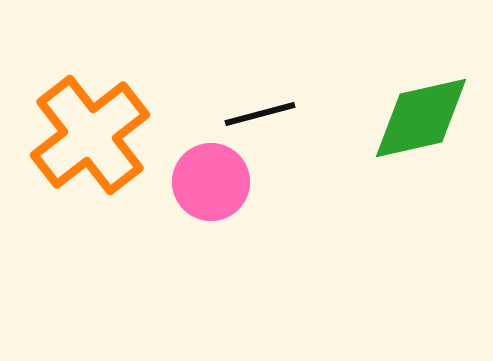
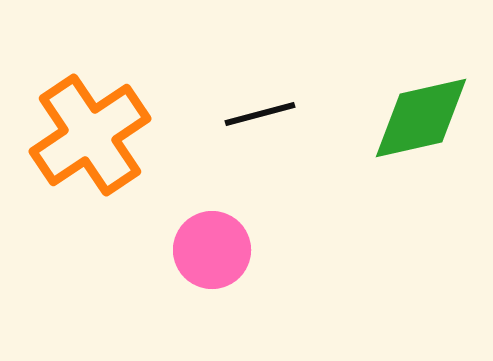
orange cross: rotated 4 degrees clockwise
pink circle: moved 1 px right, 68 px down
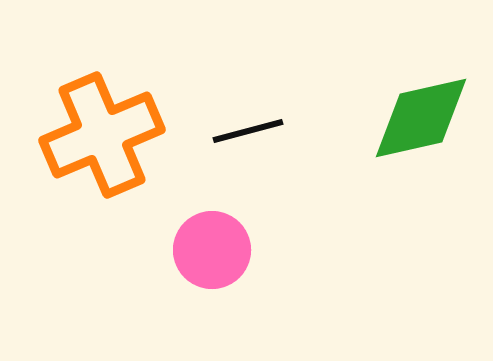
black line: moved 12 px left, 17 px down
orange cross: moved 12 px right; rotated 11 degrees clockwise
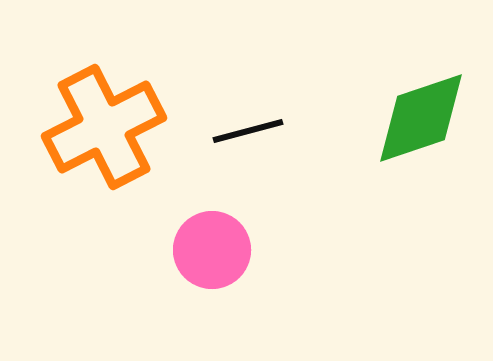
green diamond: rotated 6 degrees counterclockwise
orange cross: moved 2 px right, 8 px up; rotated 4 degrees counterclockwise
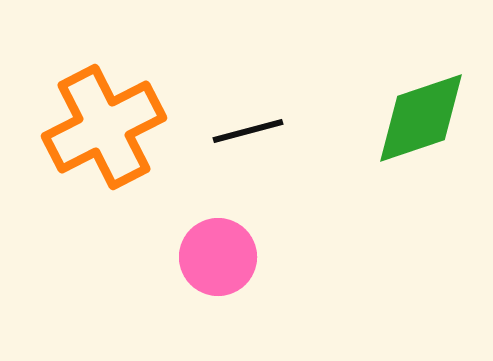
pink circle: moved 6 px right, 7 px down
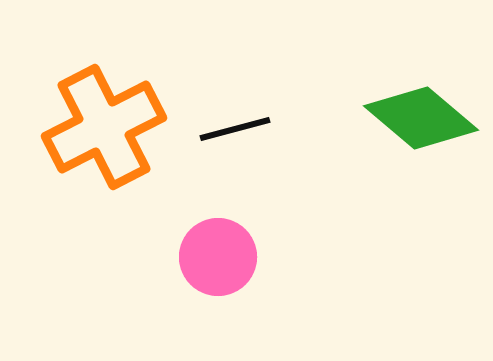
green diamond: rotated 59 degrees clockwise
black line: moved 13 px left, 2 px up
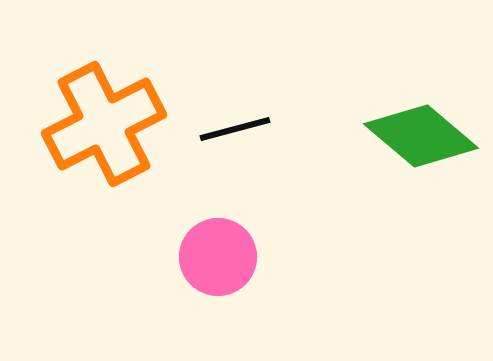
green diamond: moved 18 px down
orange cross: moved 3 px up
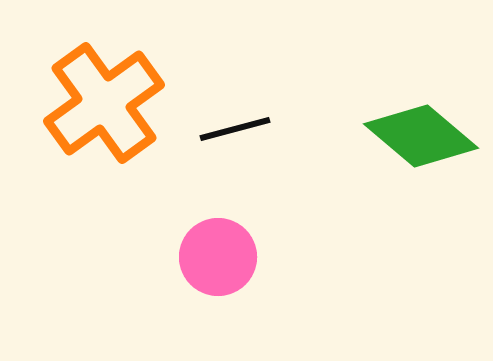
orange cross: moved 21 px up; rotated 9 degrees counterclockwise
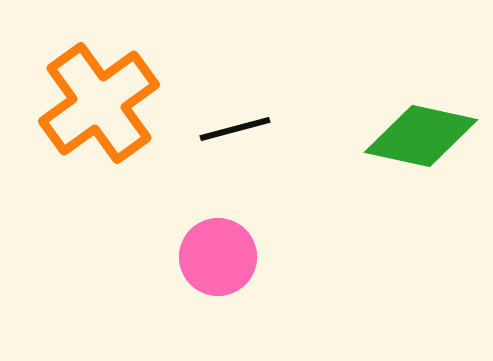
orange cross: moved 5 px left
green diamond: rotated 28 degrees counterclockwise
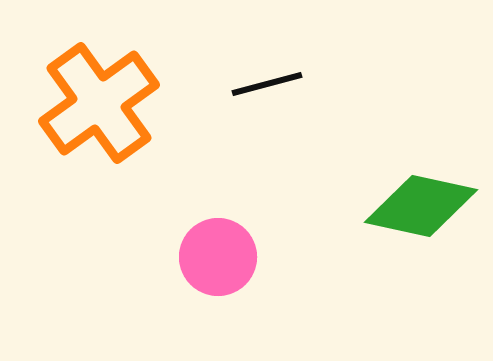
black line: moved 32 px right, 45 px up
green diamond: moved 70 px down
